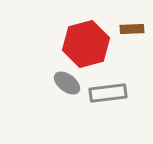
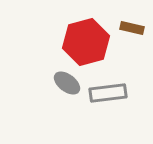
brown rectangle: moved 1 px up; rotated 15 degrees clockwise
red hexagon: moved 2 px up
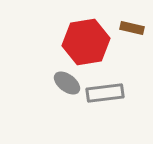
red hexagon: rotated 6 degrees clockwise
gray rectangle: moved 3 px left
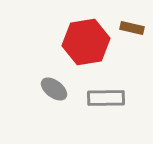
gray ellipse: moved 13 px left, 6 px down
gray rectangle: moved 1 px right, 5 px down; rotated 6 degrees clockwise
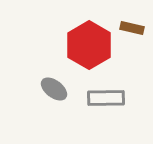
red hexagon: moved 3 px right, 3 px down; rotated 21 degrees counterclockwise
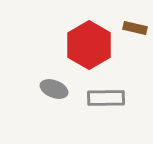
brown rectangle: moved 3 px right
gray ellipse: rotated 16 degrees counterclockwise
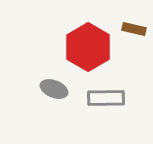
brown rectangle: moved 1 px left, 1 px down
red hexagon: moved 1 px left, 2 px down
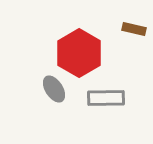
red hexagon: moved 9 px left, 6 px down
gray ellipse: rotated 36 degrees clockwise
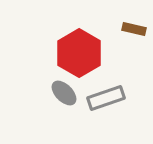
gray ellipse: moved 10 px right, 4 px down; rotated 12 degrees counterclockwise
gray rectangle: rotated 18 degrees counterclockwise
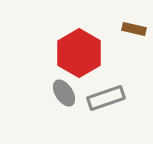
gray ellipse: rotated 12 degrees clockwise
